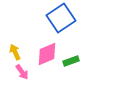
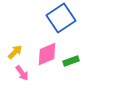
yellow arrow: rotated 70 degrees clockwise
pink arrow: moved 1 px down
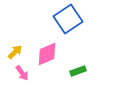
blue square: moved 7 px right, 1 px down
green rectangle: moved 7 px right, 10 px down
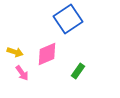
yellow arrow: rotated 63 degrees clockwise
green rectangle: rotated 35 degrees counterclockwise
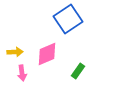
yellow arrow: rotated 21 degrees counterclockwise
pink arrow: rotated 28 degrees clockwise
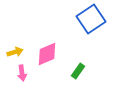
blue square: moved 23 px right
yellow arrow: rotated 14 degrees counterclockwise
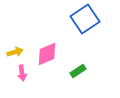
blue square: moved 6 px left
green rectangle: rotated 21 degrees clockwise
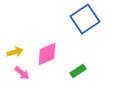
pink arrow: rotated 42 degrees counterclockwise
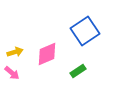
blue square: moved 12 px down
pink arrow: moved 10 px left
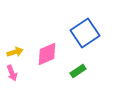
blue square: moved 2 px down
pink arrow: rotated 28 degrees clockwise
